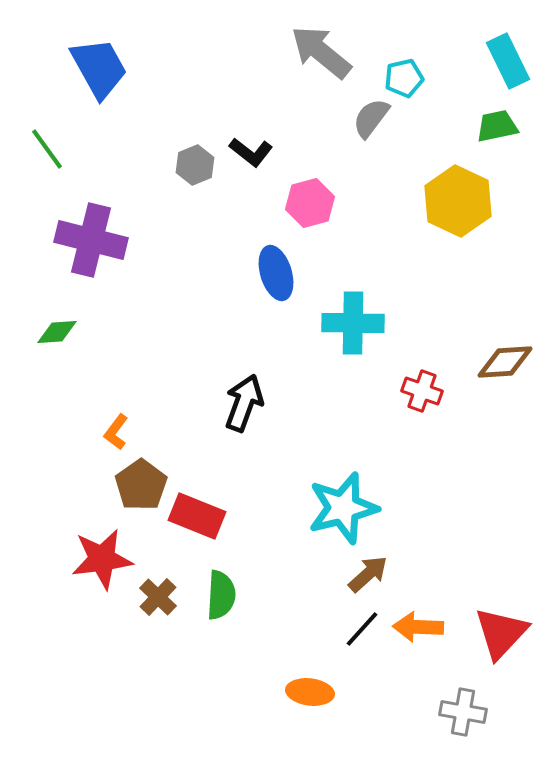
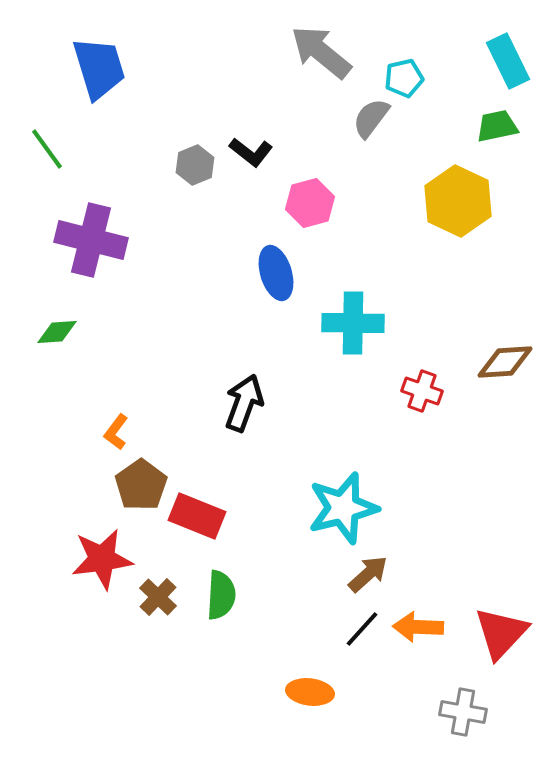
blue trapezoid: rotated 12 degrees clockwise
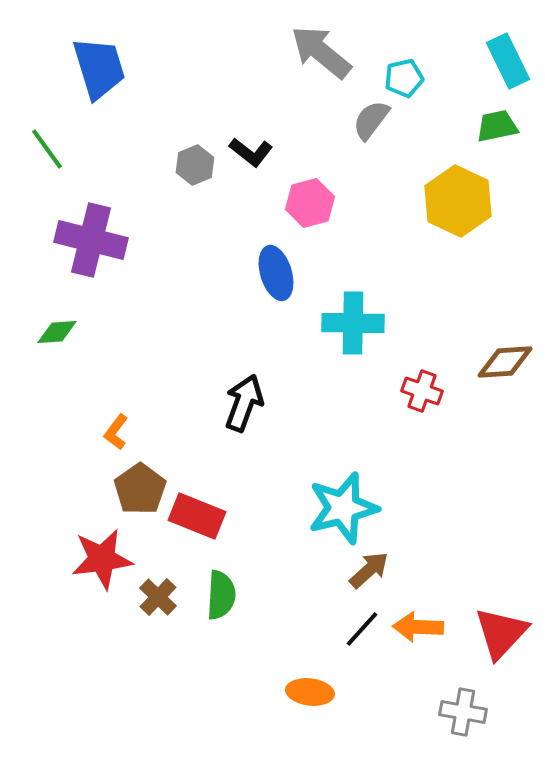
gray semicircle: moved 2 px down
brown pentagon: moved 1 px left, 4 px down
brown arrow: moved 1 px right, 4 px up
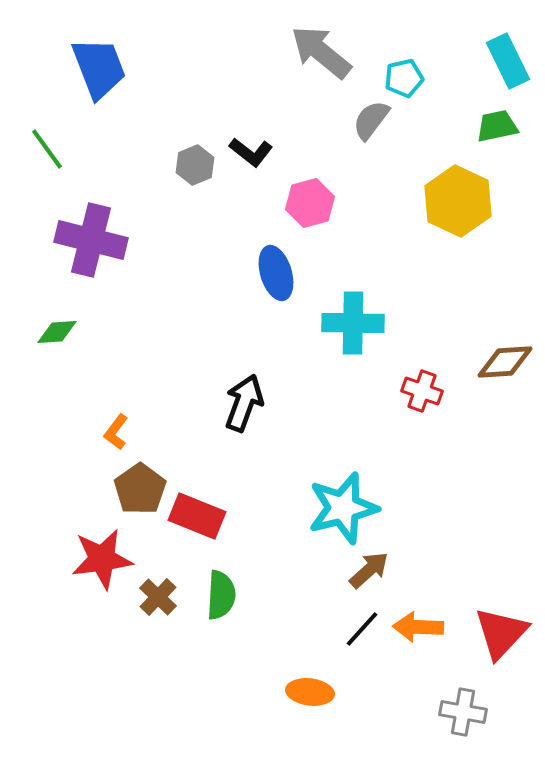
blue trapezoid: rotated 4 degrees counterclockwise
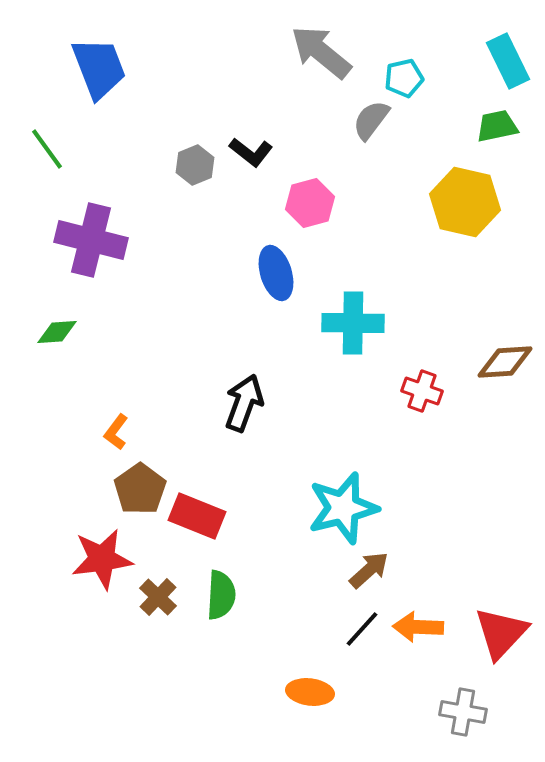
yellow hexagon: moved 7 px right, 1 px down; rotated 12 degrees counterclockwise
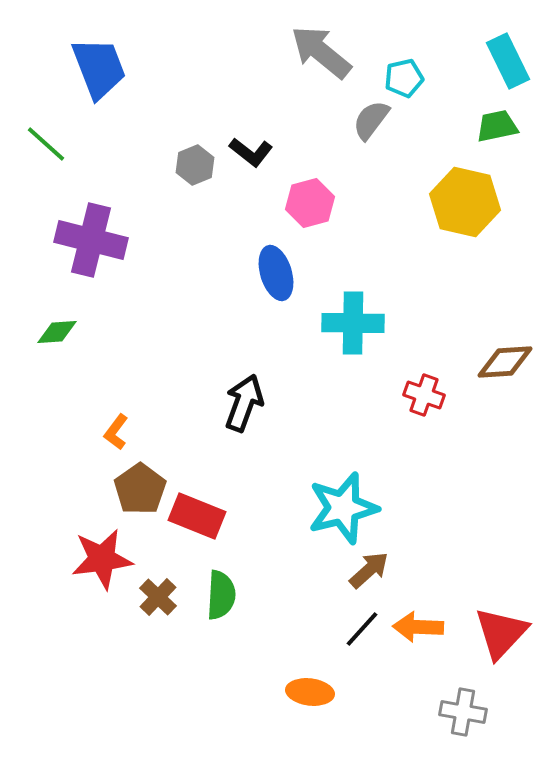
green line: moved 1 px left, 5 px up; rotated 12 degrees counterclockwise
red cross: moved 2 px right, 4 px down
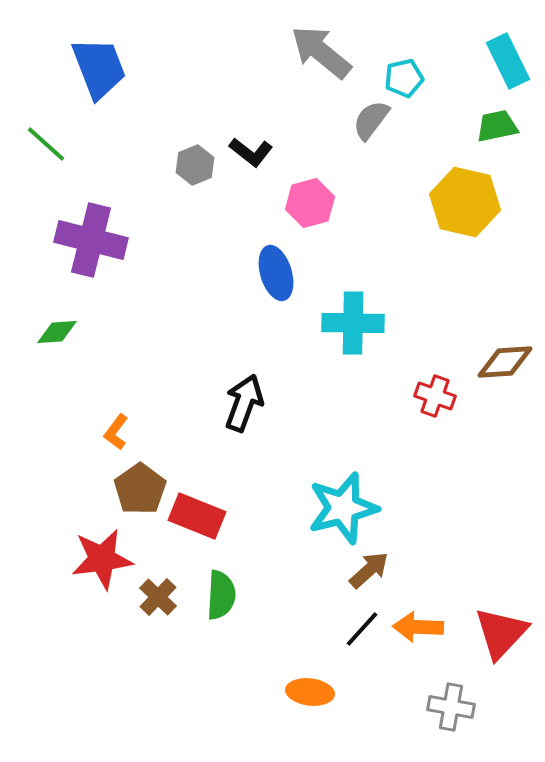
red cross: moved 11 px right, 1 px down
gray cross: moved 12 px left, 5 px up
